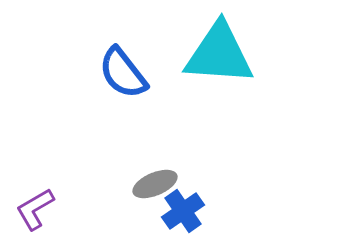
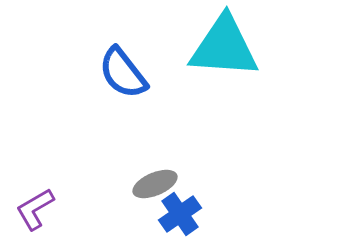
cyan triangle: moved 5 px right, 7 px up
blue cross: moved 3 px left, 3 px down
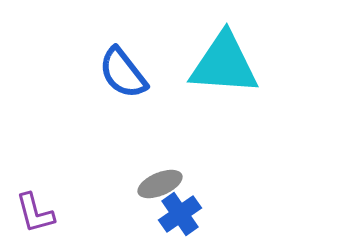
cyan triangle: moved 17 px down
gray ellipse: moved 5 px right
purple L-shape: moved 4 px down; rotated 75 degrees counterclockwise
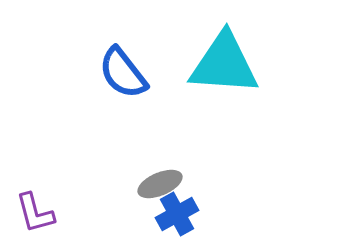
blue cross: moved 3 px left; rotated 6 degrees clockwise
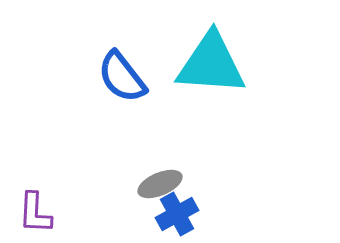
cyan triangle: moved 13 px left
blue semicircle: moved 1 px left, 4 px down
purple L-shape: rotated 18 degrees clockwise
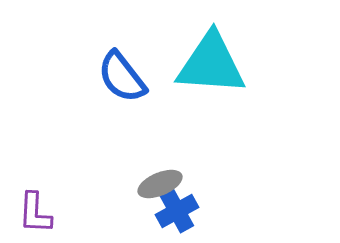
blue cross: moved 3 px up
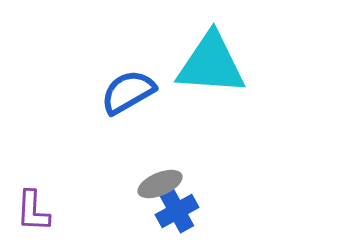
blue semicircle: moved 6 px right, 15 px down; rotated 98 degrees clockwise
purple L-shape: moved 2 px left, 2 px up
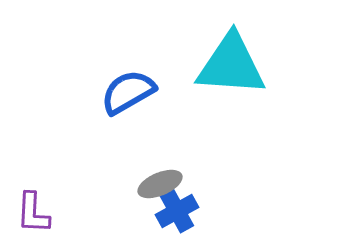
cyan triangle: moved 20 px right, 1 px down
purple L-shape: moved 2 px down
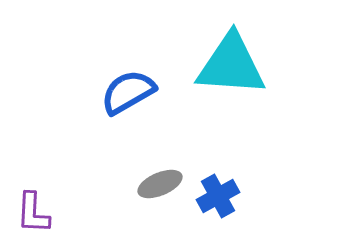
blue cross: moved 41 px right, 15 px up
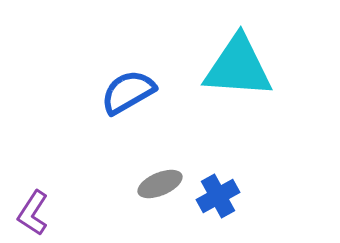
cyan triangle: moved 7 px right, 2 px down
purple L-shape: rotated 30 degrees clockwise
